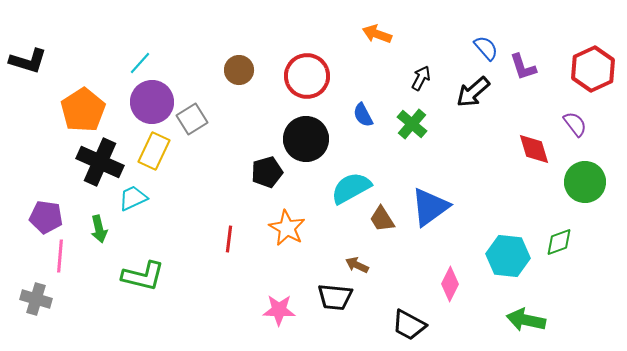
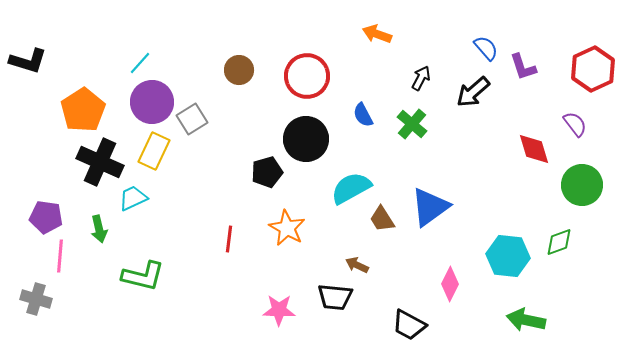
green circle at (585, 182): moved 3 px left, 3 px down
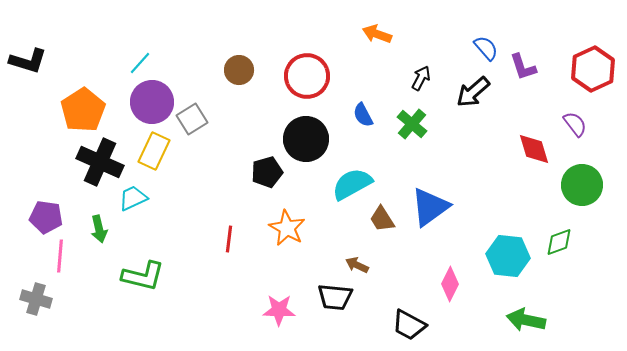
cyan semicircle at (351, 188): moved 1 px right, 4 px up
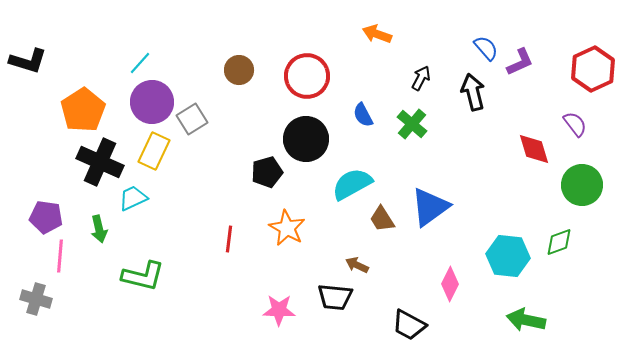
purple L-shape at (523, 67): moved 3 px left, 5 px up; rotated 96 degrees counterclockwise
black arrow at (473, 92): rotated 117 degrees clockwise
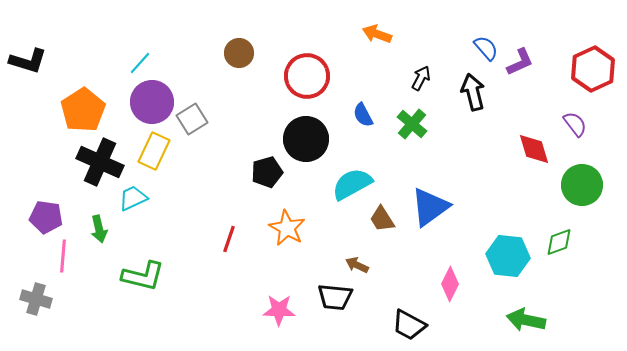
brown circle at (239, 70): moved 17 px up
red line at (229, 239): rotated 12 degrees clockwise
pink line at (60, 256): moved 3 px right
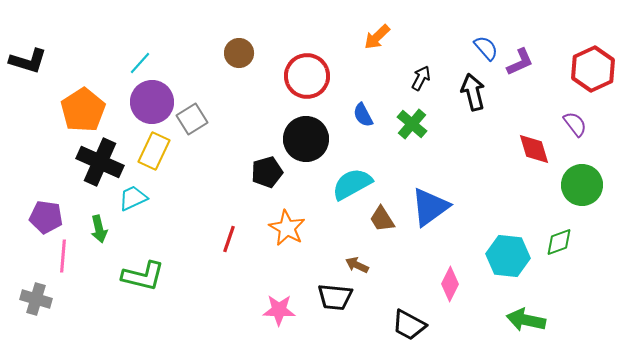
orange arrow at (377, 34): moved 3 px down; rotated 64 degrees counterclockwise
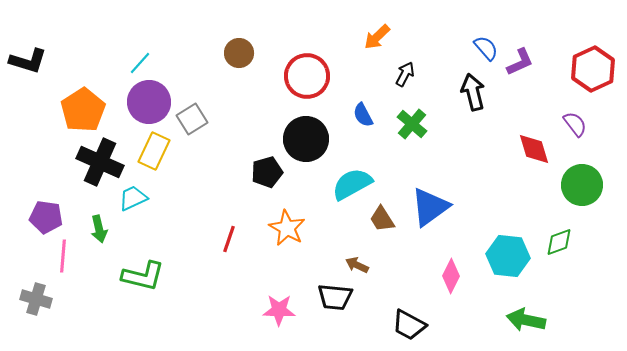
black arrow at (421, 78): moved 16 px left, 4 px up
purple circle at (152, 102): moved 3 px left
pink diamond at (450, 284): moved 1 px right, 8 px up
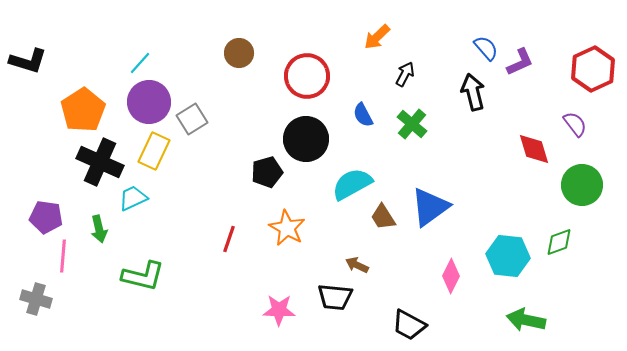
brown trapezoid at (382, 219): moved 1 px right, 2 px up
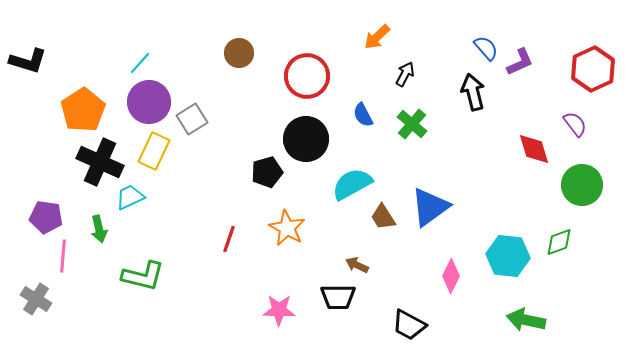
cyan trapezoid at (133, 198): moved 3 px left, 1 px up
black trapezoid at (335, 297): moved 3 px right; rotated 6 degrees counterclockwise
gray cross at (36, 299): rotated 16 degrees clockwise
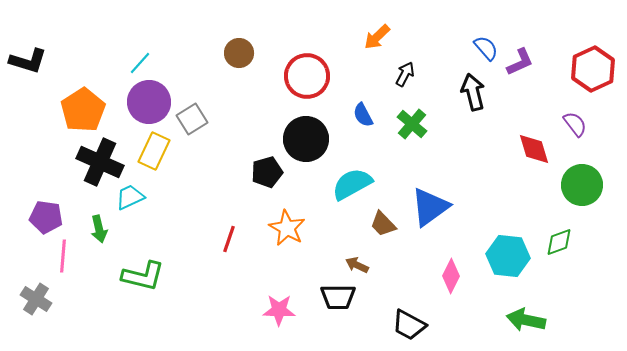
brown trapezoid at (383, 217): moved 7 px down; rotated 12 degrees counterclockwise
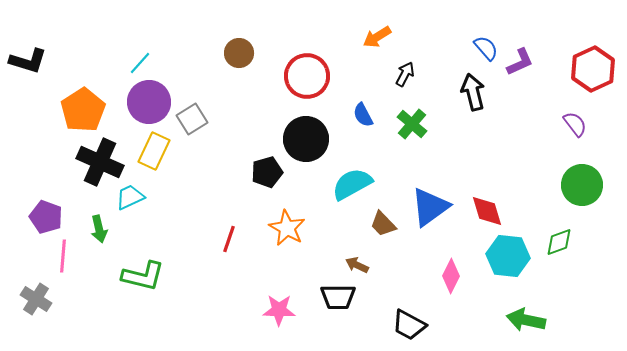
orange arrow at (377, 37): rotated 12 degrees clockwise
red diamond at (534, 149): moved 47 px left, 62 px down
purple pentagon at (46, 217): rotated 12 degrees clockwise
